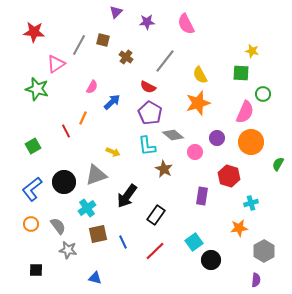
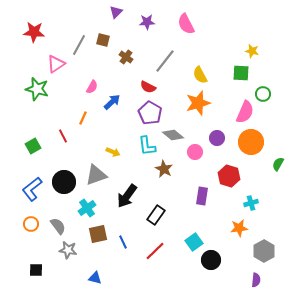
red line at (66, 131): moved 3 px left, 5 px down
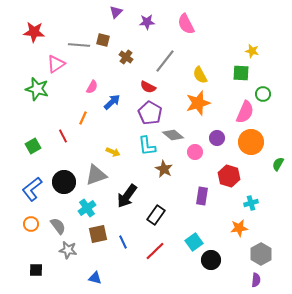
gray line at (79, 45): rotated 65 degrees clockwise
gray hexagon at (264, 251): moved 3 px left, 3 px down
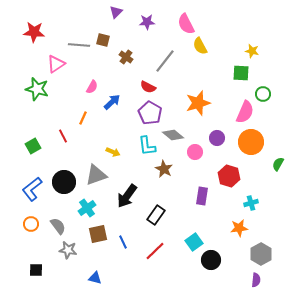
yellow semicircle at (200, 75): moved 29 px up
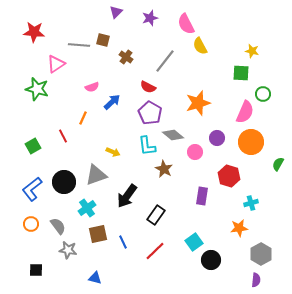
purple star at (147, 22): moved 3 px right, 4 px up; rotated 14 degrees counterclockwise
pink semicircle at (92, 87): rotated 40 degrees clockwise
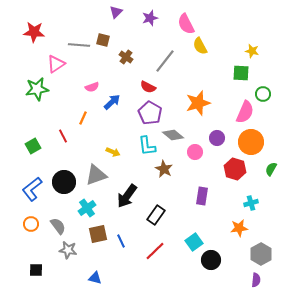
green star at (37, 89): rotated 25 degrees counterclockwise
green semicircle at (278, 164): moved 7 px left, 5 px down
red hexagon at (229, 176): moved 6 px right, 7 px up
blue line at (123, 242): moved 2 px left, 1 px up
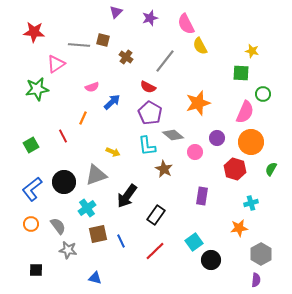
green square at (33, 146): moved 2 px left, 1 px up
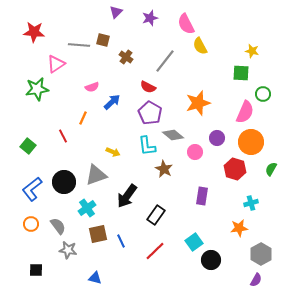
green square at (31, 145): moved 3 px left, 1 px down; rotated 21 degrees counterclockwise
purple semicircle at (256, 280): rotated 24 degrees clockwise
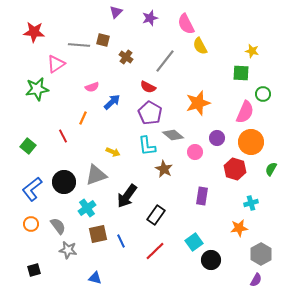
black square at (36, 270): moved 2 px left; rotated 16 degrees counterclockwise
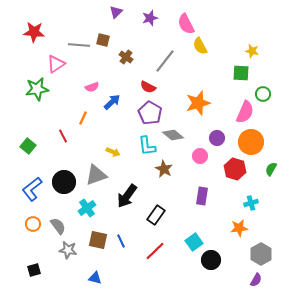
pink circle at (195, 152): moved 5 px right, 4 px down
orange circle at (31, 224): moved 2 px right
brown square at (98, 234): moved 6 px down; rotated 24 degrees clockwise
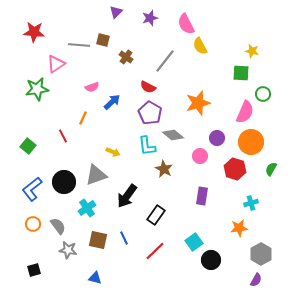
blue line at (121, 241): moved 3 px right, 3 px up
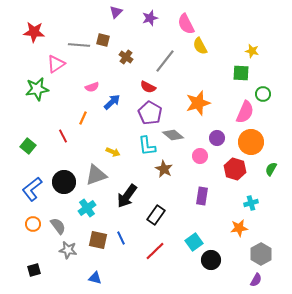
blue line at (124, 238): moved 3 px left
